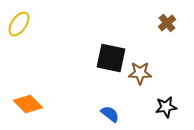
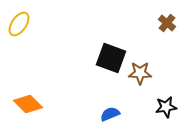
brown cross: rotated 12 degrees counterclockwise
black square: rotated 8 degrees clockwise
blue semicircle: rotated 60 degrees counterclockwise
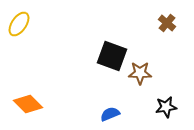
black square: moved 1 px right, 2 px up
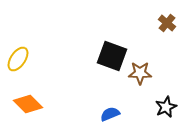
yellow ellipse: moved 1 px left, 35 px down
black star: rotated 15 degrees counterclockwise
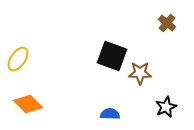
blue semicircle: rotated 24 degrees clockwise
